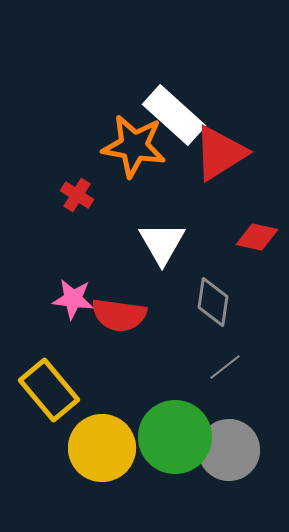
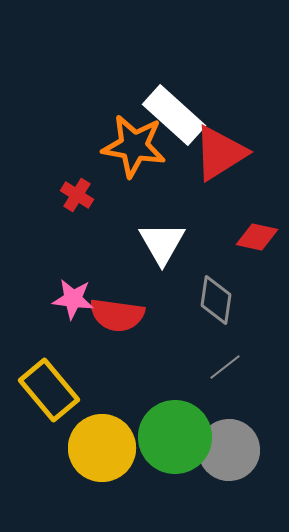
gray diamond: moved 3 px right, 2 px up
red semicircle: moved 2 px left
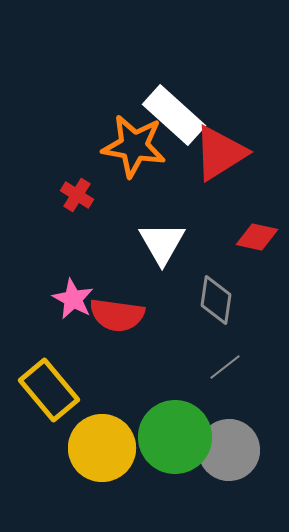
pink star: rotated 21 degrees clockwise
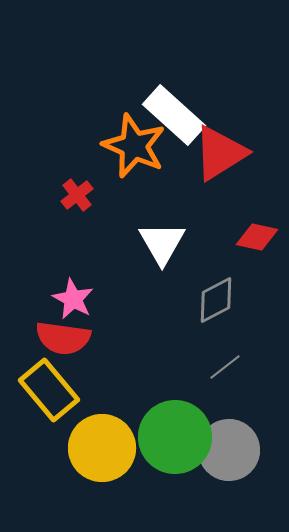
orange star: rotated 14 degrees clockwise
red cross: rotated 20 degrees clockwise
gray diamond: rotated 54 degrees clockwise
red semicircle: moved 54 px left, 23 px down
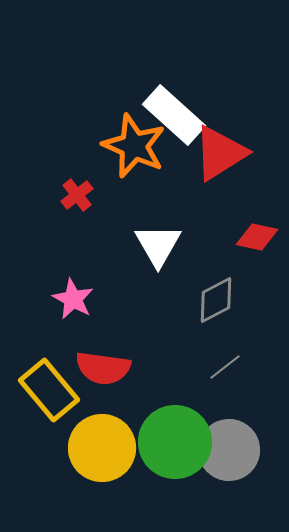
white triangle: moved 4 px left, 2 px down
red semicircle: moved 40 px right, 30 px down
green circle: moved 5 px down
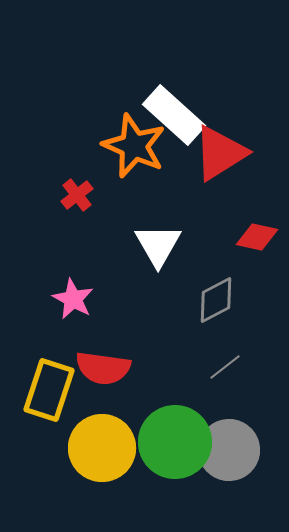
yellow rectangle: rotated 58 degrees clockwise
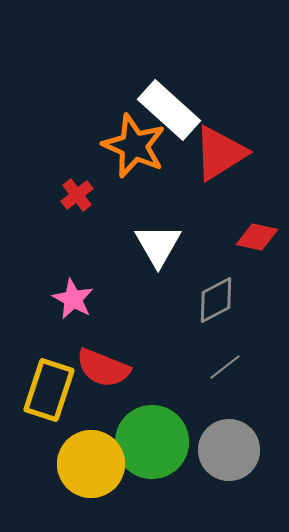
white rectangle: moved 5 px left, 5 px up
red semicircle: rotated 14 degrees clockwise
green circle: moved 23 px left
yellow circle: moved 11 px left, 16 px down
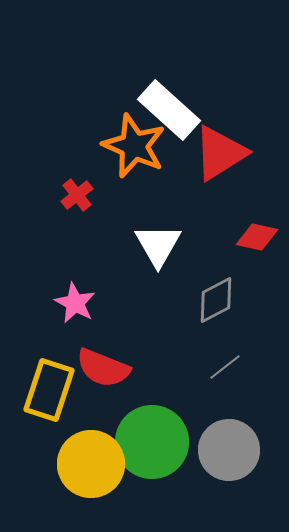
pink star: moved 2 px right, 4 px down
